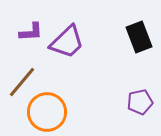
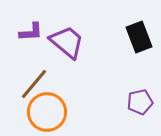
purple trapezoid: rotated 96 degrees counterclockwise
brown line: moved 12 px right, 2 px down
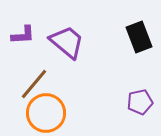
purple L-shape: moved 8 px left, 3 px down
orange circle: moved 1 px left, 1 px down
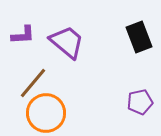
brown line: moved 1 px left, 1 px up
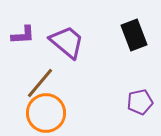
black rectangle: moved 5 px left, 2 px up
brown line: moved 7 px right
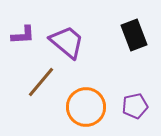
brown line: moved 1 px right, 1 px up
purple pentagon: moved 5 px left, 4 px down
orange circle: moved 40 px right, 6 px up
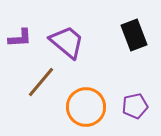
purple L-shape: moved 3 px left, 3 px down
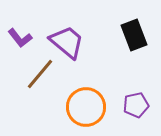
purple L-shape: rotated 55 degrees clockwise
brown line: moved 1 px left, 8 px up
purple pentagon: moved 1 px right, 1 px up
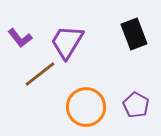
black rectangle: moved 1 px up
purple trapezoid: rotated 99 degrees counterclockwise
brown line: rotated 12 degrees clockwise
purple pentagon: rotated 30 degrees counterclockwise
